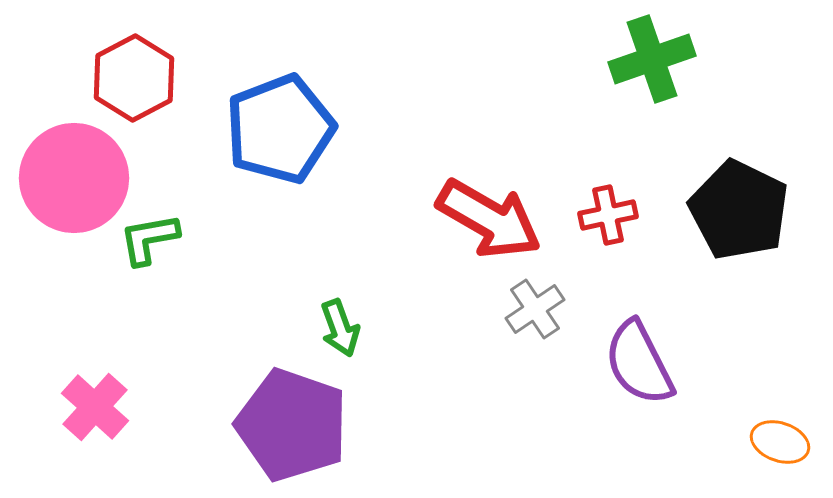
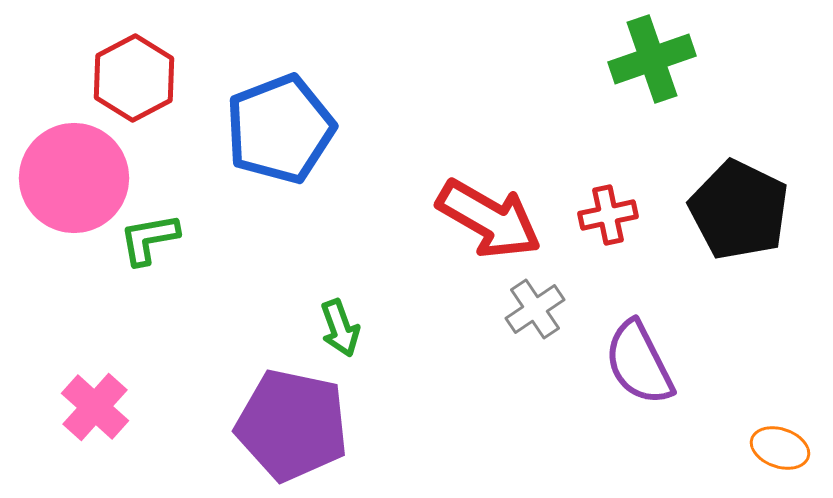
purple pentagon: rotated 7 degrees counterclockwise
orange ellipse: moved 6 px down
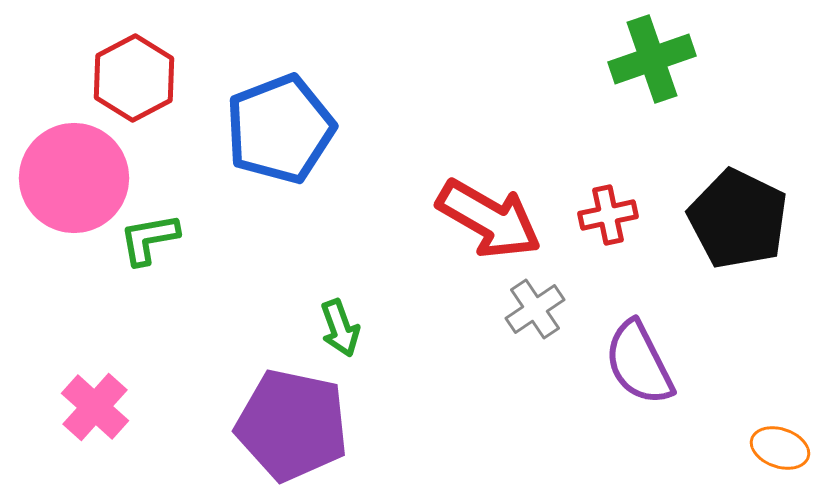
black pentagon: moved 1 px left, 9 px down
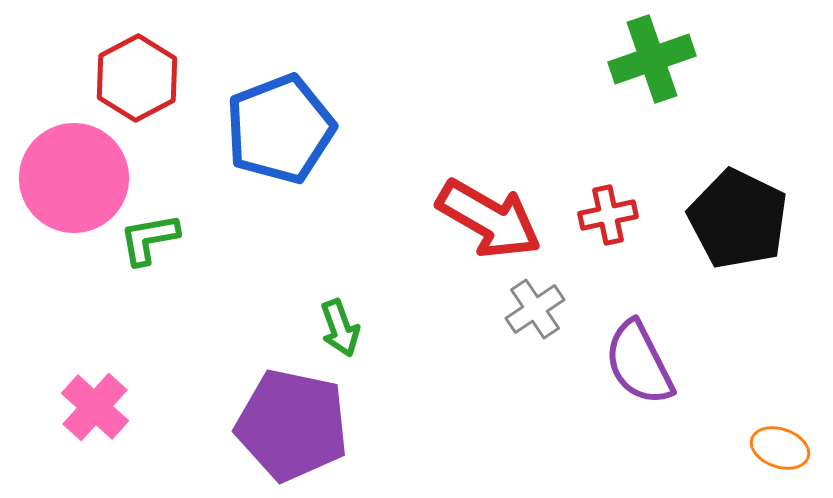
red hexagon: moved 3 px right
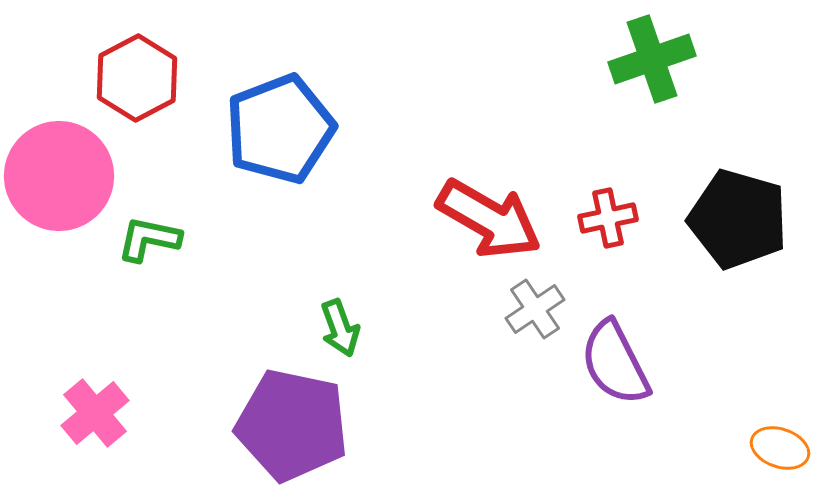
pink circle: moved 15 px left, 2 px up
red cross: moved 3 px down
black pentagon: rotated 10 degrees counterclockwise
green L-shape: rotated 22 degrees clockwise
purple semicircle: moved 24 px left
pink cross: moved 6 px down; rotated 8 degrees clockwise
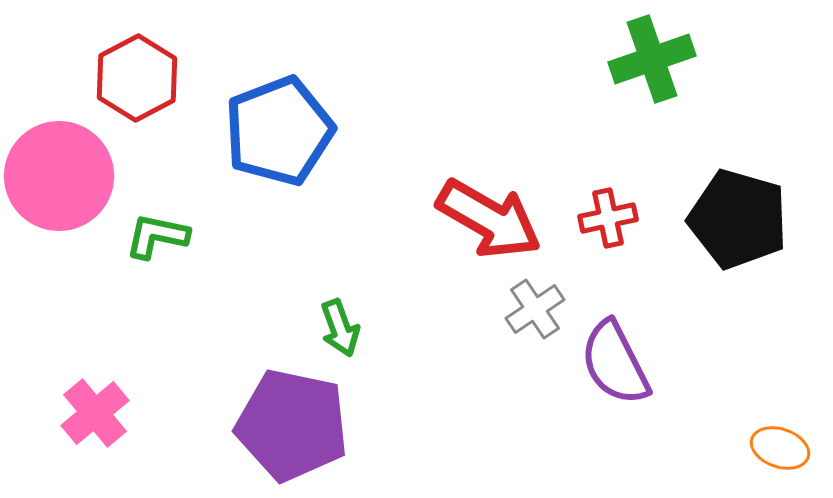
blue pentagon: moved 1 px left, 2 px down
green L-shape: moved 8 px right, 3 px up
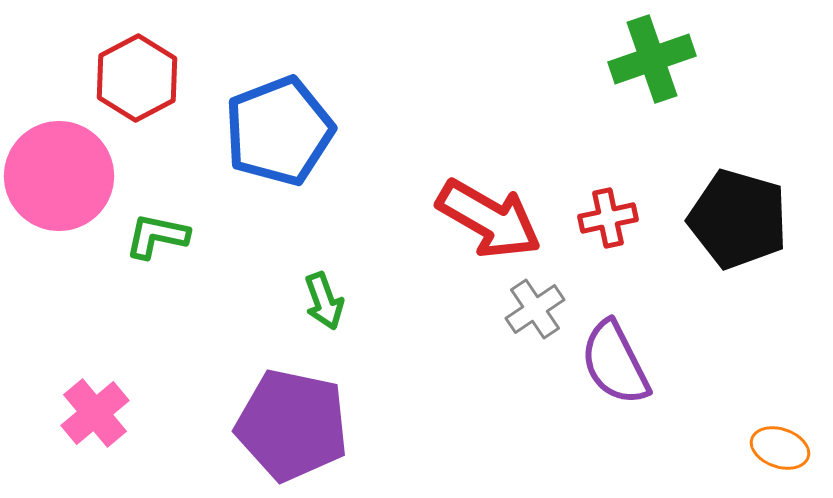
green arrow: moved 16 px left, 27 px up
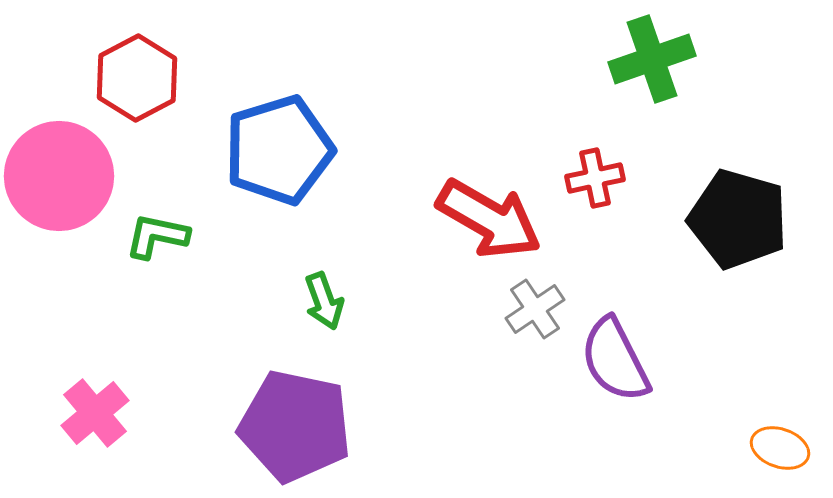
blue pentagon: moved 19 px down; rotated 4 degrees clockwise
red cross: moved 13 px left, 40 px up
purple semicircle: moved 3 px up
purple pentagon: moved 3 px right, 1 px down
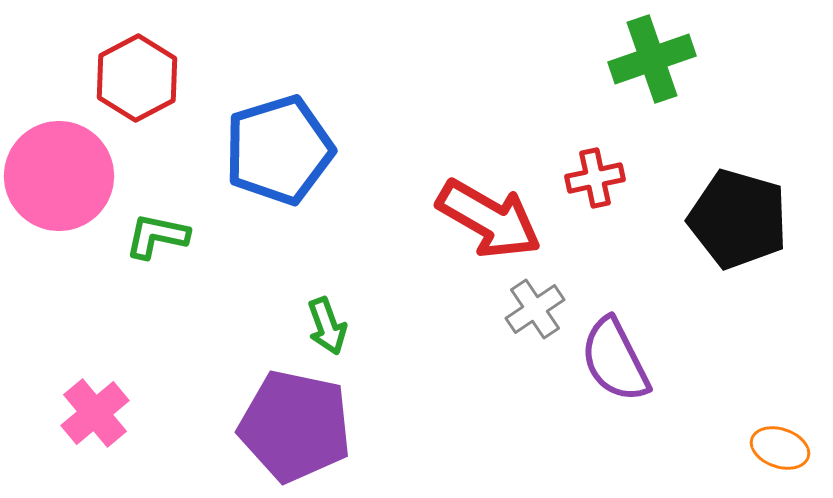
green arrow: moved 3 px right, 25 px down
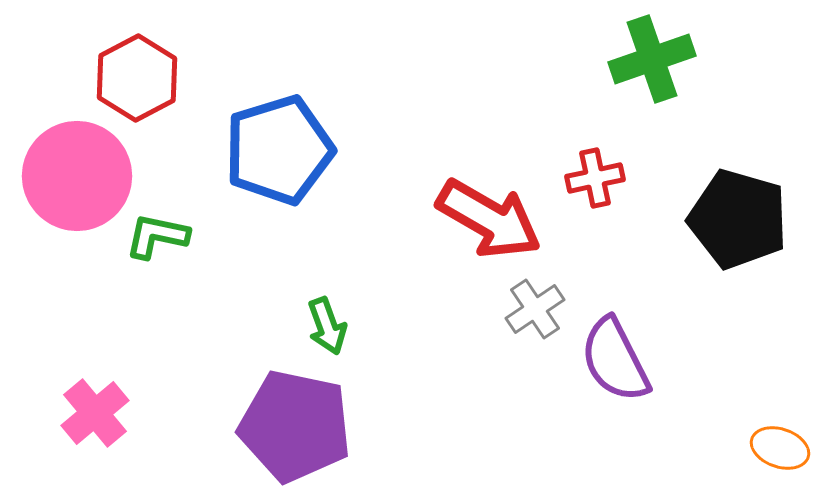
pink circle: moved 18 px right
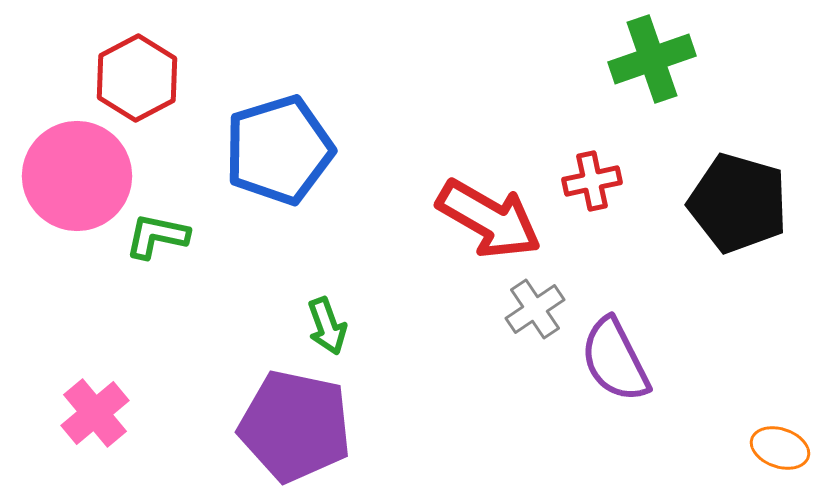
red cross: moved 3 px left, 3 px down
black pentagon: moved 16 px up
